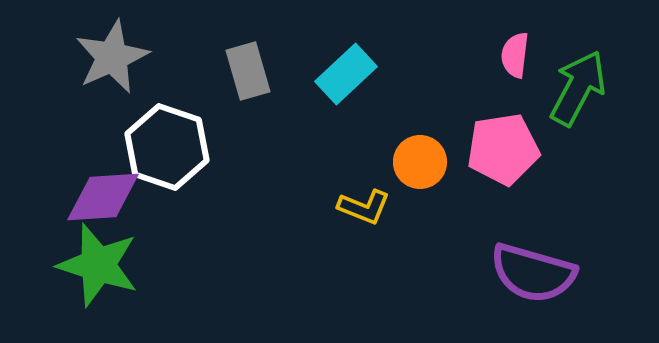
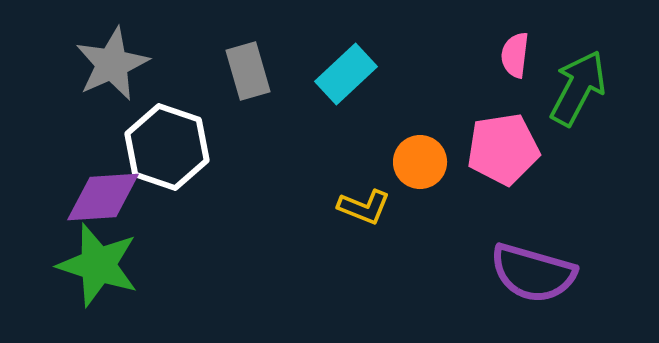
gray star: moved 7 px down
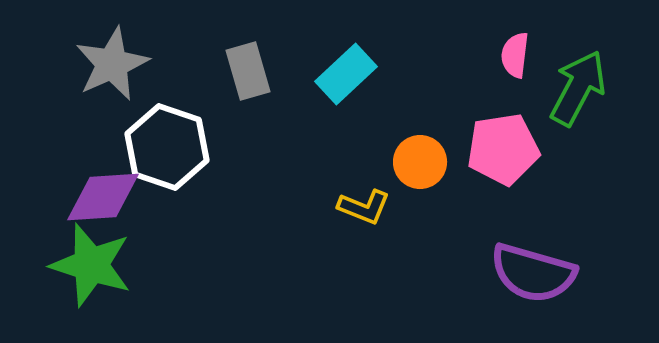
green star: moved 7 px left
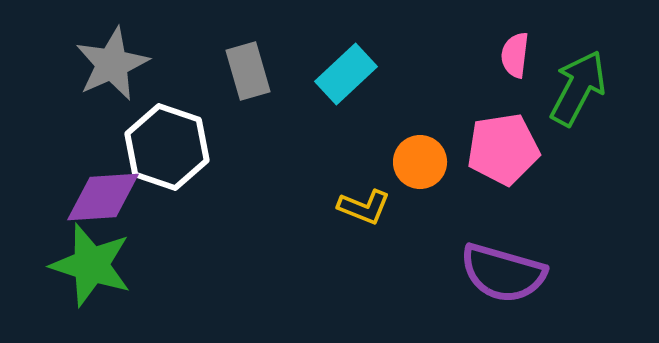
purple semicircle: moved 30 px left
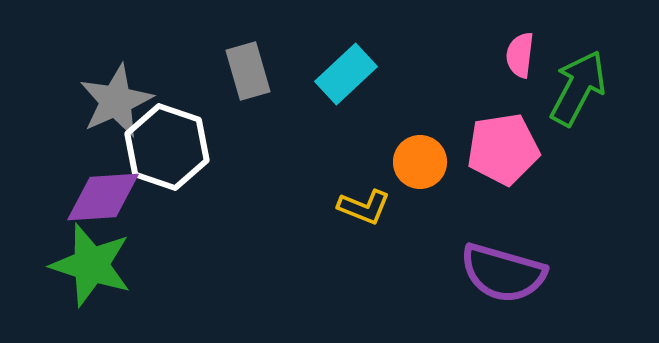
pink semicircle: moved 5 px right
gray star: moved 4 px right, 37 px down
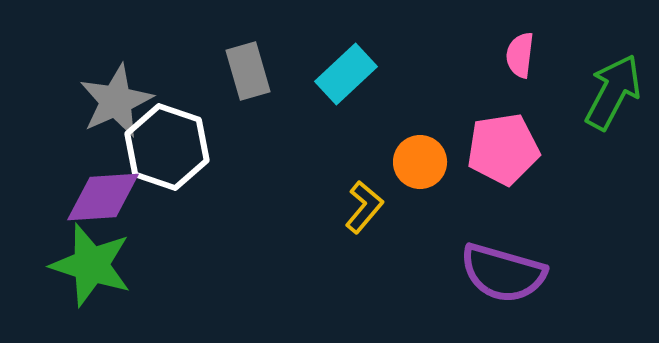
green arrow: moved 35 px right, 4 px down
yellow L-shape: rotated 72 degrees counterclockwise
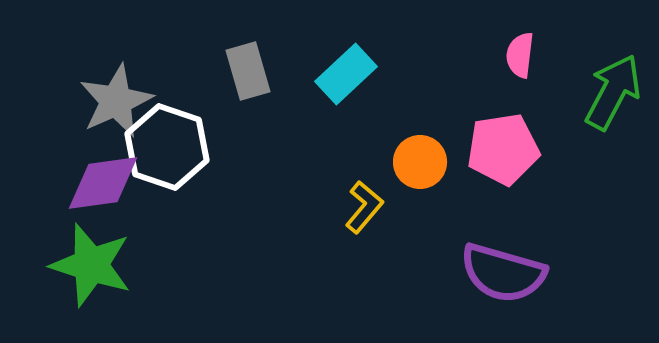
purple diamond: moved 14 px up; rotated 4 degrees counterclockwise
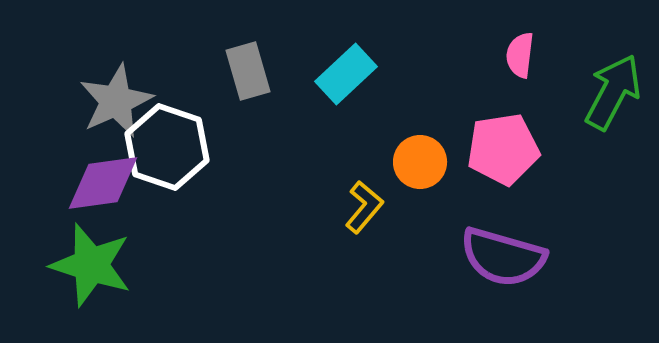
purple semicircle: moved 16 px up
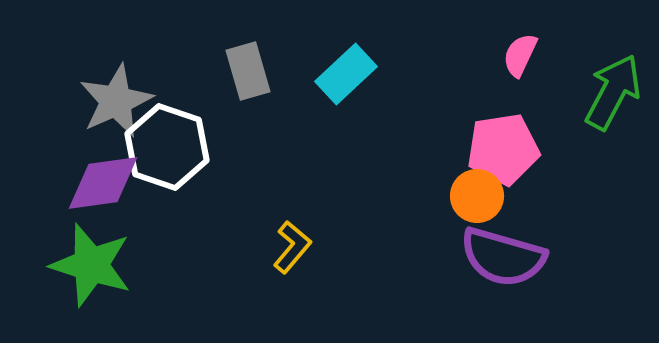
pink semicircle: rotated 18 degrees clockwise
orange circle: moved 57 px right, 34 px down
yellow L-shape: moved 72 px left, 40 px down
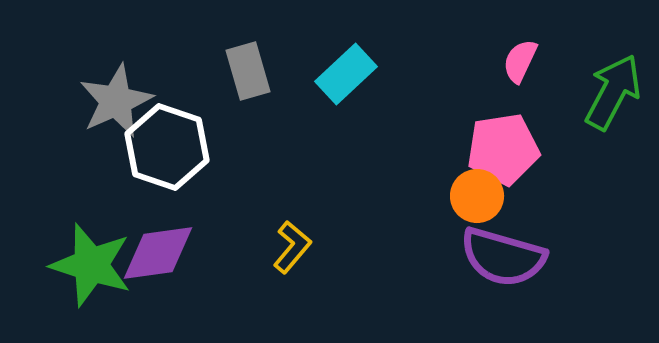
pink semicircle: moved 6 px down
purple diamond: moved 55 px right, 70 px down
